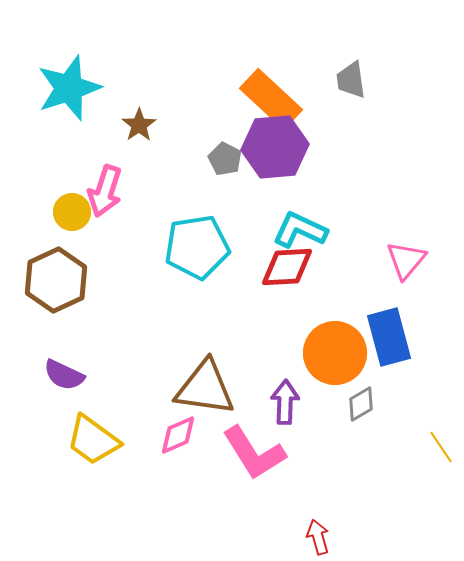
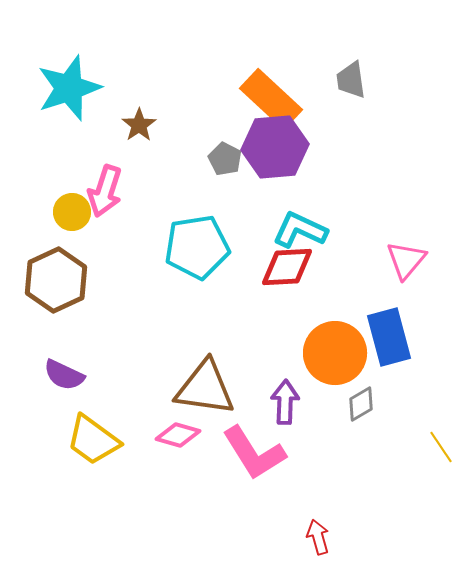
pink diamond: rotated 39 degrees clockwise
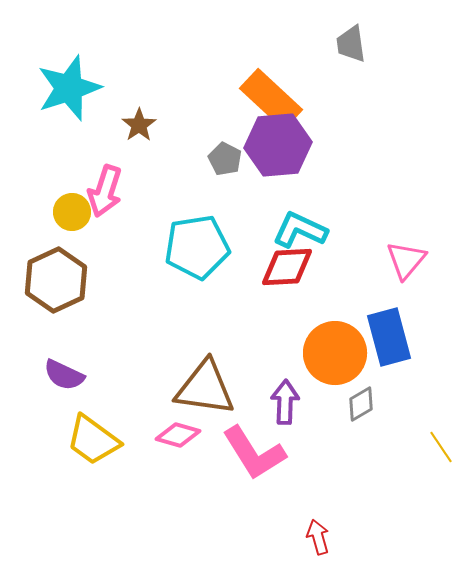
gray trapezoid: moved 36 px up
purple hexagon: moved 3 px right, 2 px up
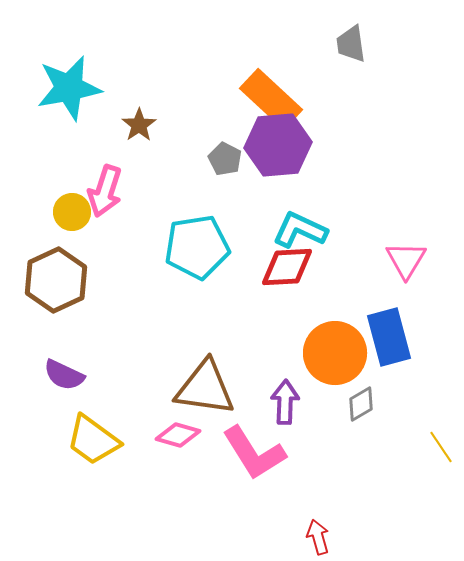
cyan star: rotated 8 degrees clockwise
pink triangle: rotated 9 degrees counterclockwise
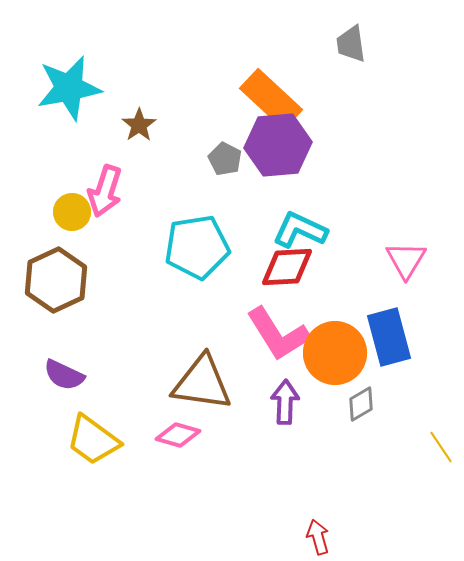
brown triangle: moved 3 px left, 5 px up
pink L-shape: moved 24 px right, 119 px up
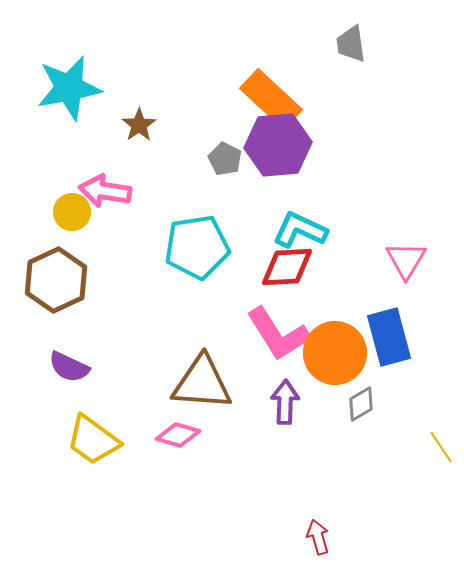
pink arrow: rotated 81 degrees clockwise
purple semicircle: moved 5 px right, 8 px up
brown triangle: rotated 4 degrees counterclockwise
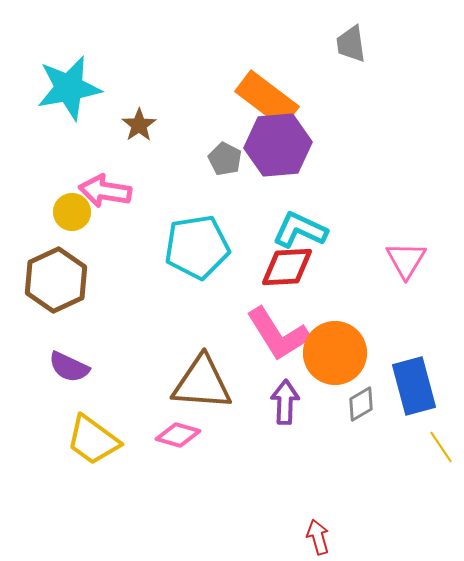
orange rectangle: moved 4 px left; rotated 6 degrees counterclockwise
blue rectangle: moved 25 px right, 49 px down
